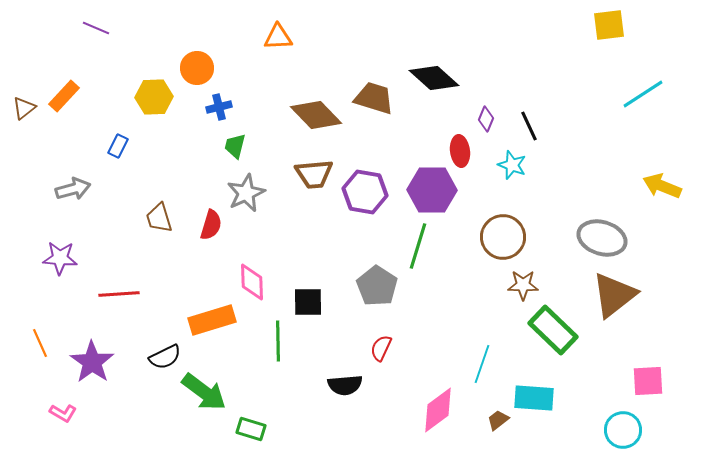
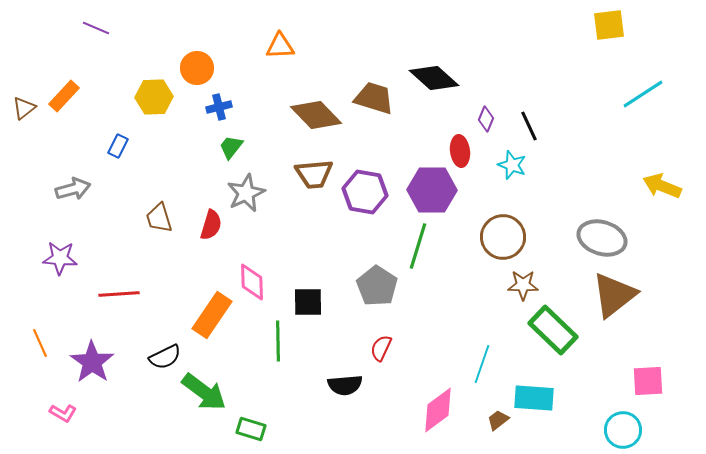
orange triangle at (278, 37): moved 2 px right, 9 px down
green trapezoid at (235, 146): moved 4 px left, 1 px down; rotated 24 degrees clockwise
orange rectangle at (212, 320): moved 5 px up; rotated 39 degrees counterclockwise
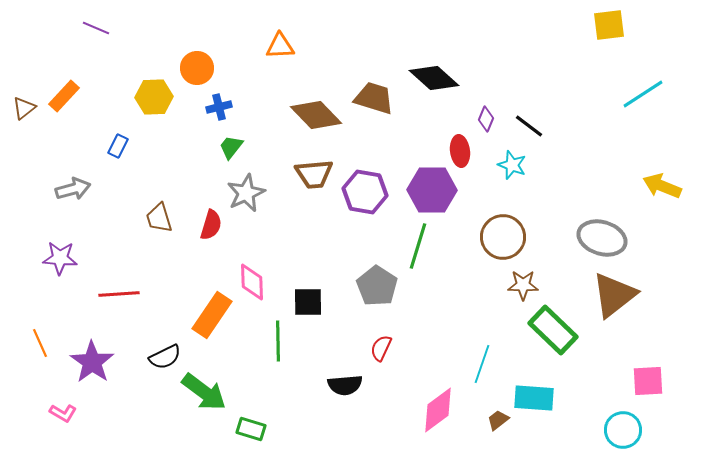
black line at (529, 126): rotated 28 degrees counterclockwise
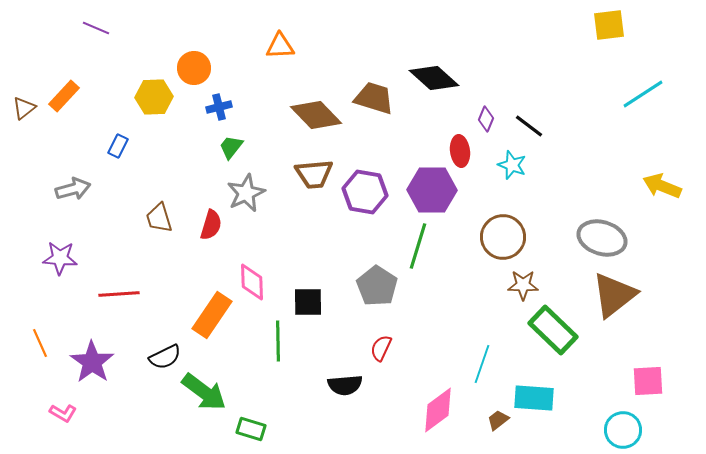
orange circle at (197, 68): moved 3 px left
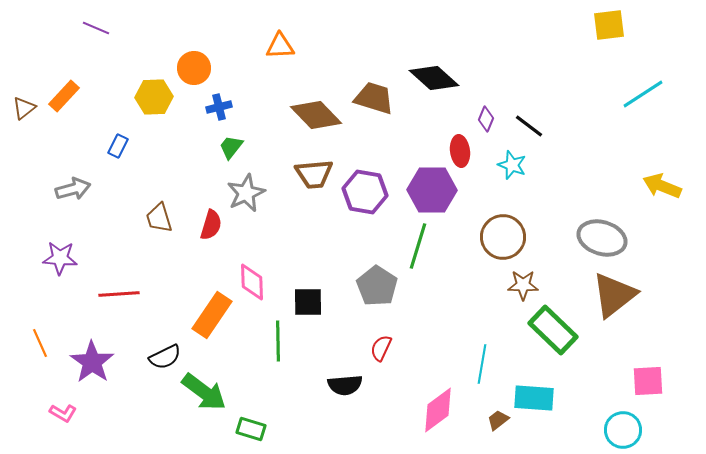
cyan line at (482, 364): rotated 9 degrees counterclockwise
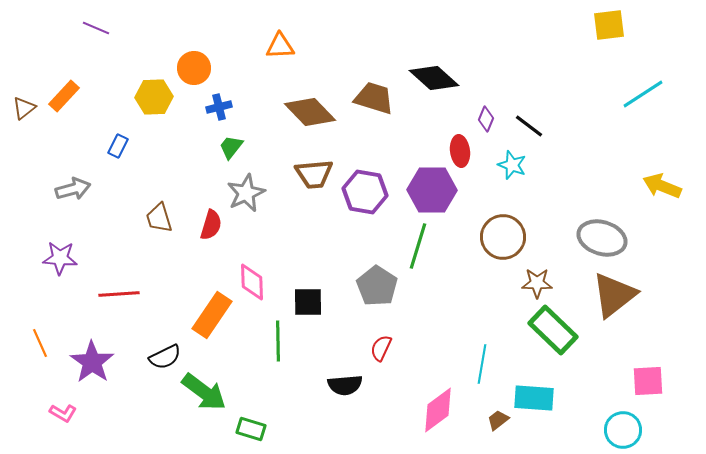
brown diamond at (316, 115): moved 6 px left, 3 px up
brown star at (523, 285): moved 14 px right, 2 px up
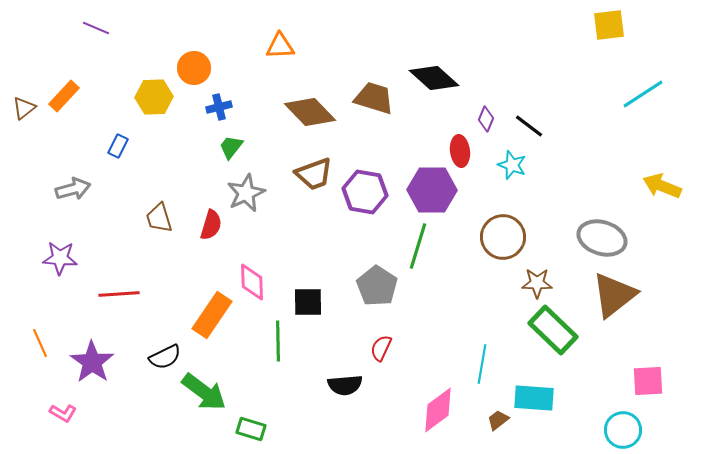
brown trapezoid at (314, 174): rotated 15 degrees counterclockwise
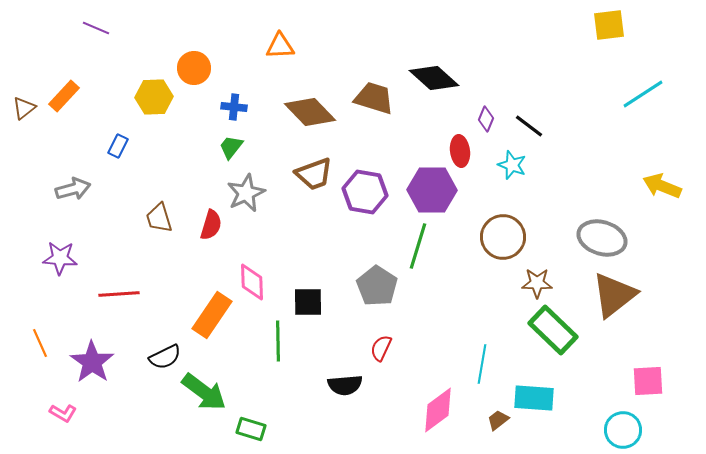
blue cross at (219, 107): moved 15 px right; rotated 20 degrees clockwise
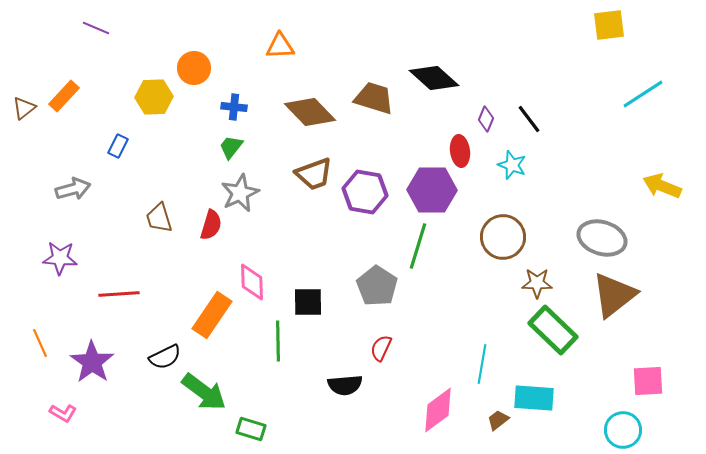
black line at (529, 126): moved 7 px up; rotated 16 degrees clockwise
gray star at (246, 193): moved 6 px left
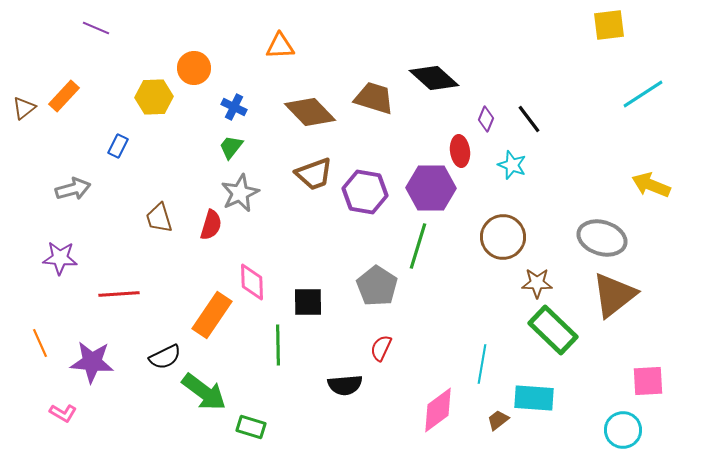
blue cross at (234, 107): rotated 20 degrees clockwise
yellow arrow at (662, 186): moved 11 px left, 1 px up
purple hexagon at (432, 190): moved 1 px left, 2 px up
green line at (278, 341): moved 4 px down
purple star at (92, 362): rotated 30 degrees counterclockwise
green rectangle at (251, 429): moved 2 px up
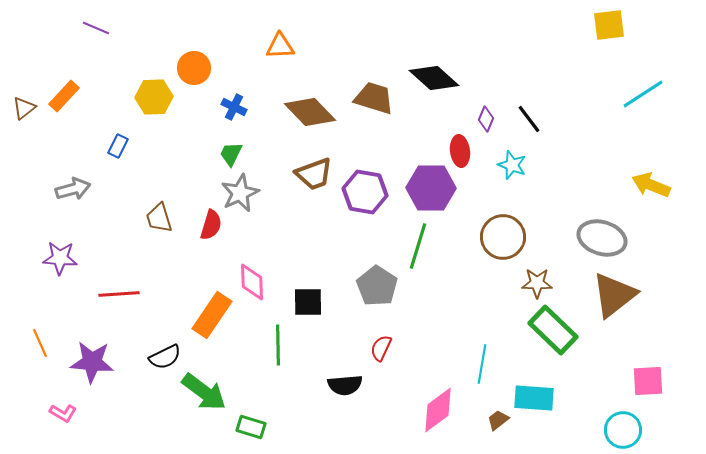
green trapezoid at (231, 147): moved 7 px down; rotated 12 degrees counterclockwise
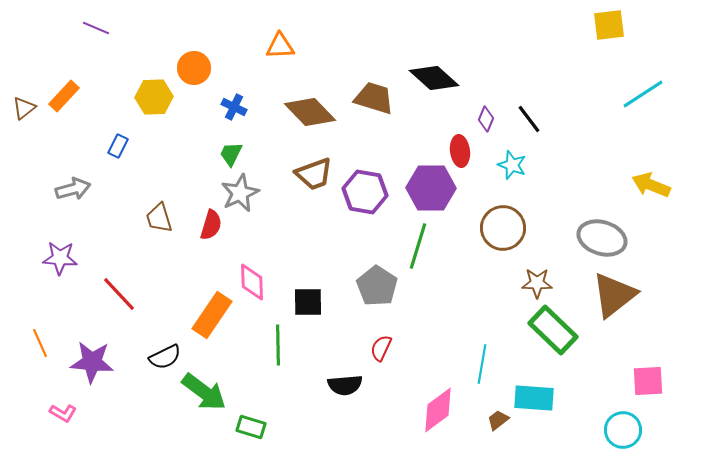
brown circle at (503, 237): moved 9 px up
red line at (119, 294): rotated 51 degrees clockwise
